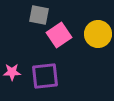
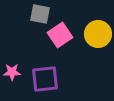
gray square: moved 1 px right, 1 px up
pink square: moved 1 px right
purple square: moved 3 px down
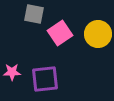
gray square: moved 6 px left
pink square: moved 2 px up
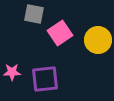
yellow circle: moved 6 px down
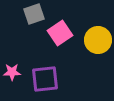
gray square: rotated 30 degrees counterclockwise
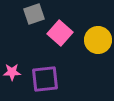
pink square: rotated 15 degrees counterclockwise
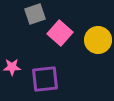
gray square: moved 1 px right
pink star: moved 5 px up
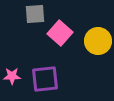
gray square: rotated 15 degrees clockwise
yellow circle: moved 1 px down
pink star: moved 9 px down
